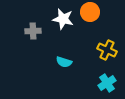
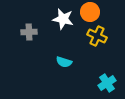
gray cross: moved 4 px left, 1 px down
yellow cross: moved 10 px left, 14 px up
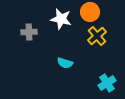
white star: moved 2 px left
yellow cross: rotated 24 degrees clockwise
cyan semicircle: moved 1 px right, 1 px down
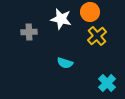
cyan cross: rotated 12 degrees counterclockwise
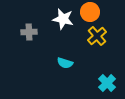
white star: moved 2 px right
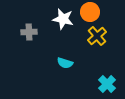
cyan cross: moved 1 px down
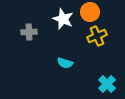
white star: rotated 10 degrees clockwise
yellow cross: rotated 18 degrees clockwise
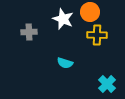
yellow cross: moved 1 px up; rotated 24 degrees clockwise
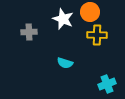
cyan cross: rotated 24 degrees clockwise
